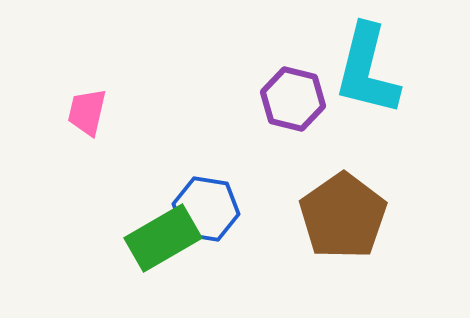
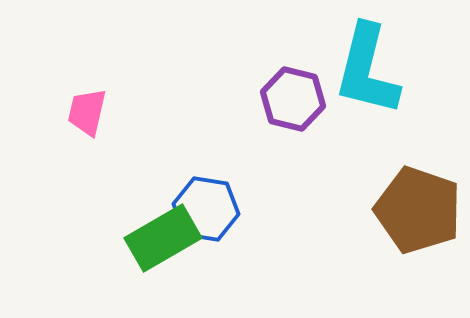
brown pentagon: moved 75 px right, 6 px up; rotated 18 degrees counterclockwise
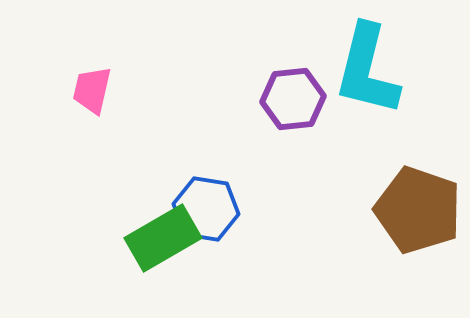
purple hexagon: rotated 20 degrees counterclockwise
pink trapezoid: moved 5 px right, 22 px up
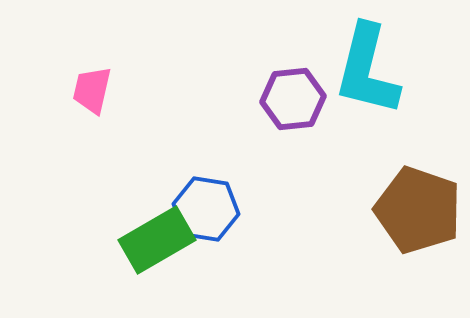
green rectangle: moved 6 px left, 2 px down
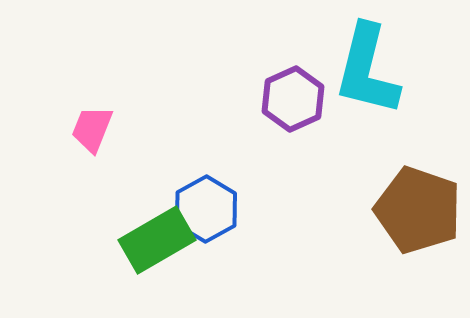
pink trapezoid: moved 39 px down; rotated 9 degrees clockwise
purple hexagon: rotated 18 degrees counterclockwise
blue hexagon: rotated 22 degrees clockwise
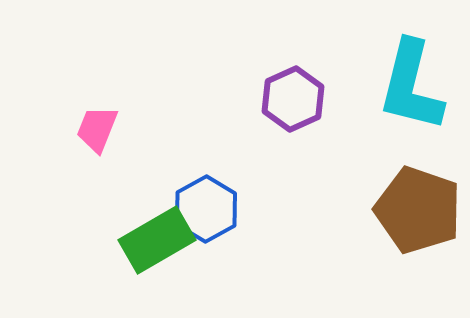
cyan L-shape: moved 44 px right, 16 px down
pink trapezoid: moved 5 px right
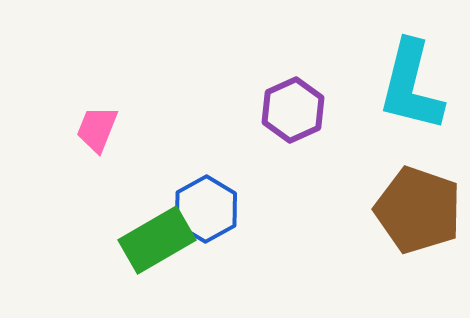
purple hexagon: moved 11 px down
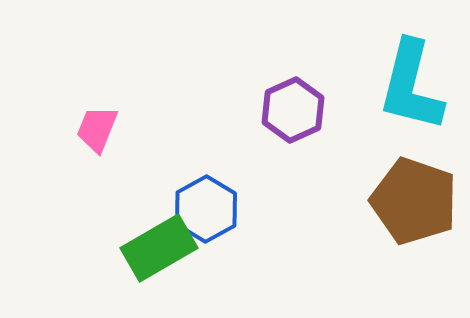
brown pentagon: moved 4 px left, 9 px up
green rectangle: moved 2 px right, 8 px down
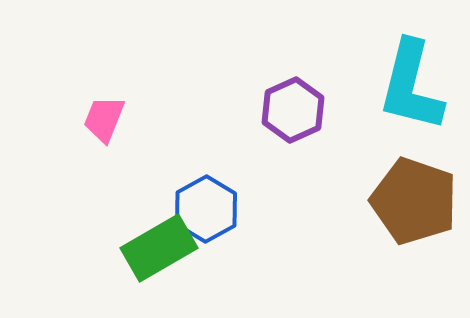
pink trapezoid: moved 7 px right, 10 px up
